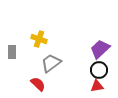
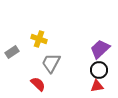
gray rectangle: rotated 56 degrees clockwise
gray trapezoid: rotated 25 degrees counterclockwise
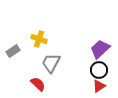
gray rectangle: moved 1 px right, 1 px up
red triangle: moved 2 px right; rotated 24 degrees counterclockwise
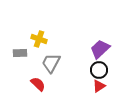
gray rectangle: moved 7 px right, 2 px down; rotated 32 degrees clockwise
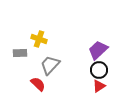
purple trapezoid: moved 2 px left, 1 px down
gray trapezoid: moved 1 px left, 2 px down; rotated 15 degrees clockwise
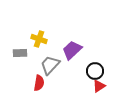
purple trapezoid: moved 26 px left
black circle: moved 4 px left, 1 px down
red semicircle: moved 1 px right, 1 px up; rotated 56 degrees clockwise
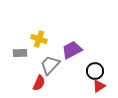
purple trapezoid: rotated 15 degrees clockwise
red semicircle: rotated 14 degrees clockwise
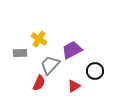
yellow cross: rotated 14 degrees clockwise
red triangle: moved 25 px left
